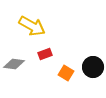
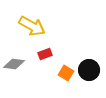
black circle: moved 4 px left, 3 px down
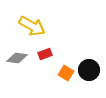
gray diamond: moved 3 px right, 6 px up
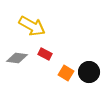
red rectangle: rotated 48 degrees clockwise
black circle: moved 2 px down
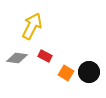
yellow arrow: rotated 92 degrees counterclockwise
red rectangle: moved 2 px down
